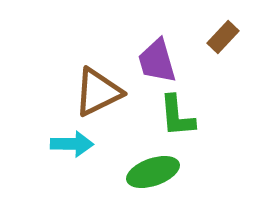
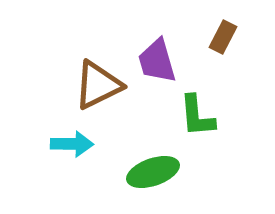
brown rectangle: rotated 16 degrees counterclockwise
brown triangle: moved 7 px up
green L-shape: moved 20 px right
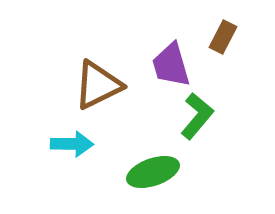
purple trapezoid: moved 14 px right, 4 px down
green L-shape: rotated 135 degrees counterclockwise
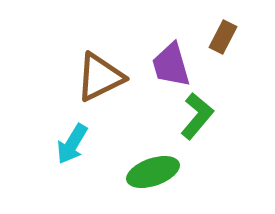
brown triangle: moved 2 px right, 8 px up
cyan arrow: rotated 120 degrees clockwise
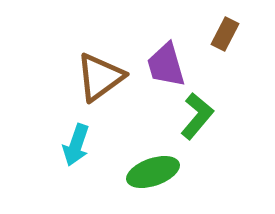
brown rectangle: moved 2 px right, 3 px up
purple trapezoid: moved 5 px left
brown triangle: rotated 10 degrees counterclockwise
cyan arrow: moved 4 px right, 1 px down; rotated 12 degrees counterclockwise
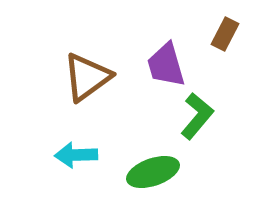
brown triangle: moved 13 px left
cyan arrow: moved 10 px down; rotated 69 degrees clockwise
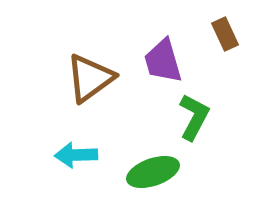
brown rectangle: rotated 52 degrees counterclockwise
purple trapezoid: moved 3 px left, 4 px up
brown triangle: moved 3 px right, 1 px down
green L-shape: moved 3 px left, 1 px down; rotated 12 degrees counterclockwise
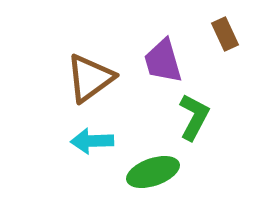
cyan arrow: moved 16 px right, 14 px up
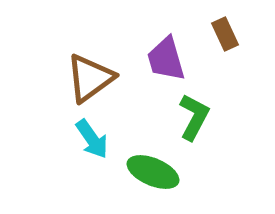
purple trapezoid: moved 3 px right, 2 px up
cyan arrow: moved 2 px up; rotated 123 degrees counterclockwise
green ellipse: rotated 42 degrees clockwise
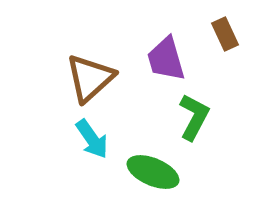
brown triangle: rotated 6 degrees counterclockwise
